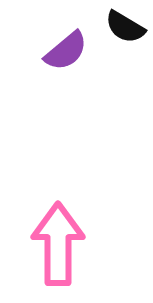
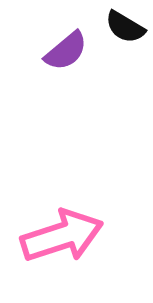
pink arrow: moved 4 px right, 8 px up; rotated 72 degrees clockwise
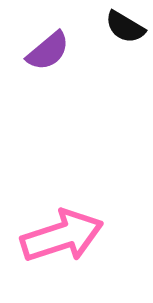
purple semicircle: moved 18 px left
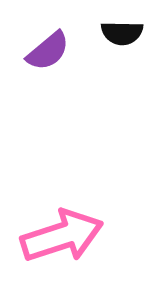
black semicircle: moved 3 px left, 6 px down; rotated 30 degrees counterclockwise
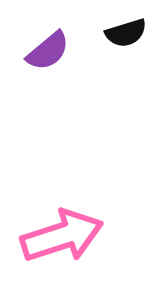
black semicircle: moved 4 px right; rotated 18 degrees counterclockwise
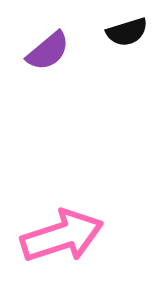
black semicircle: moved 1 px right, 1 px up
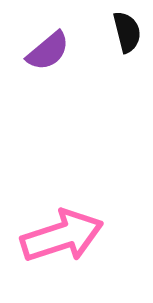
black semicircle: rotated 87 degrees counterclockwise
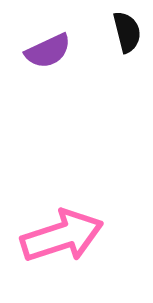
purple semicircle: rotated 15 degrees clockwise
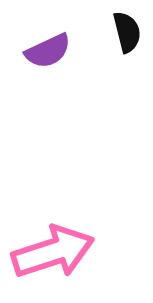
pink arrow: moved 9 px left, 16 px down
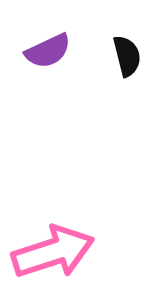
black semicircle: moved 24 px down
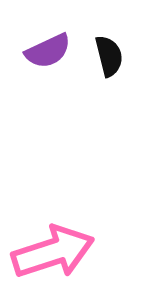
black semicircle: moved 18 px left
